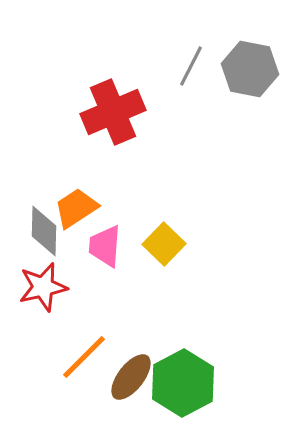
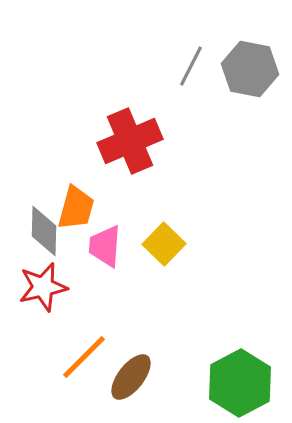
red cross: moved 17 px right, 29 px down
orange trapezoid: rotated 138 degrees clockwise
green hexagon: moved 57 px right
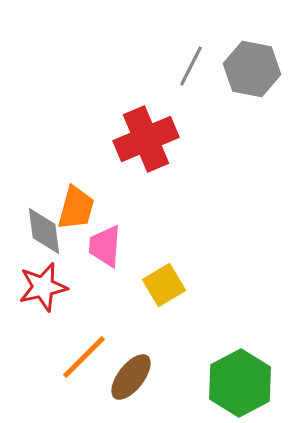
gray hexagon: moved 2 px right
red cross: moved 16 px right, 2 px up
gray diamond: rotated 9 degrees counterclockwise
yellow square: moved 41 px down; rotated 15 degrees clockwise
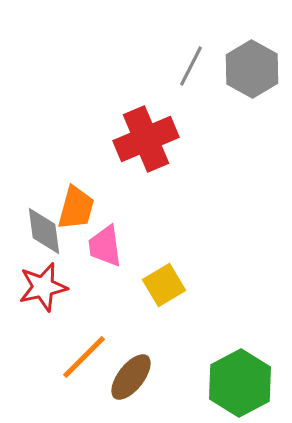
gray hexagon: rotated 18 degrees clockwise
pink trapezoid: rotated 12 degrees counterclockwise
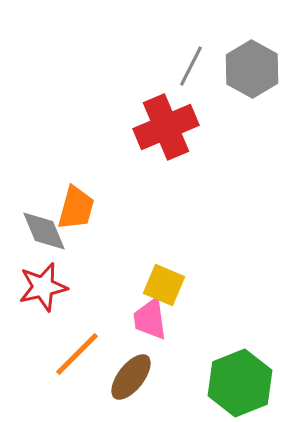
red cross: moved 20 px right, 12 px up
gray diamond: rotated 15 degrees counterclockwise
pink trapezoid: moved 45 px right, 73 px down
yellow square: rotated 36 degrees counterclockwise
orange line: moved 7 px left, 3 px up
green hexagon: rotated 6 degrees clockwise
